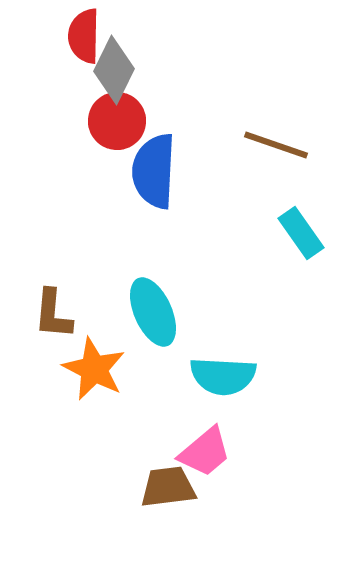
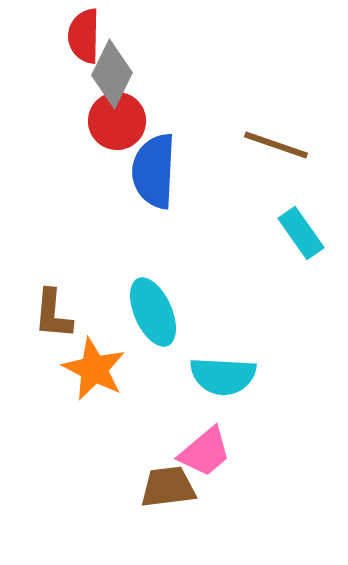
gray diamond: moved 2 px left, 4 px down
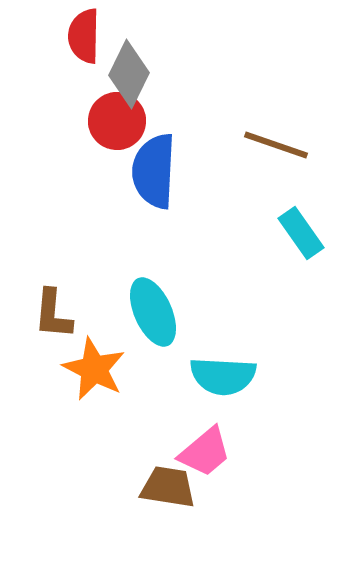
gray diamond: moved 17 px right
brown trapezoid: rotated 16 degrees clockwise
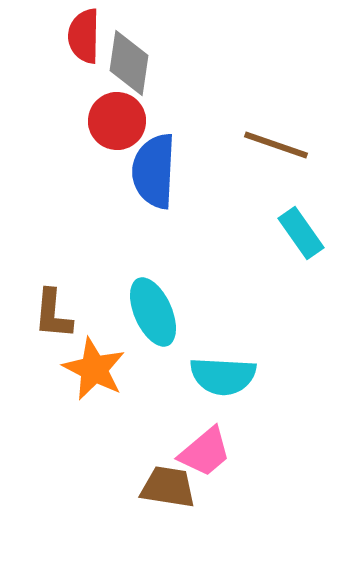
gray diamond: moved 11 px up; rotated 18 degrees counterclockwise
